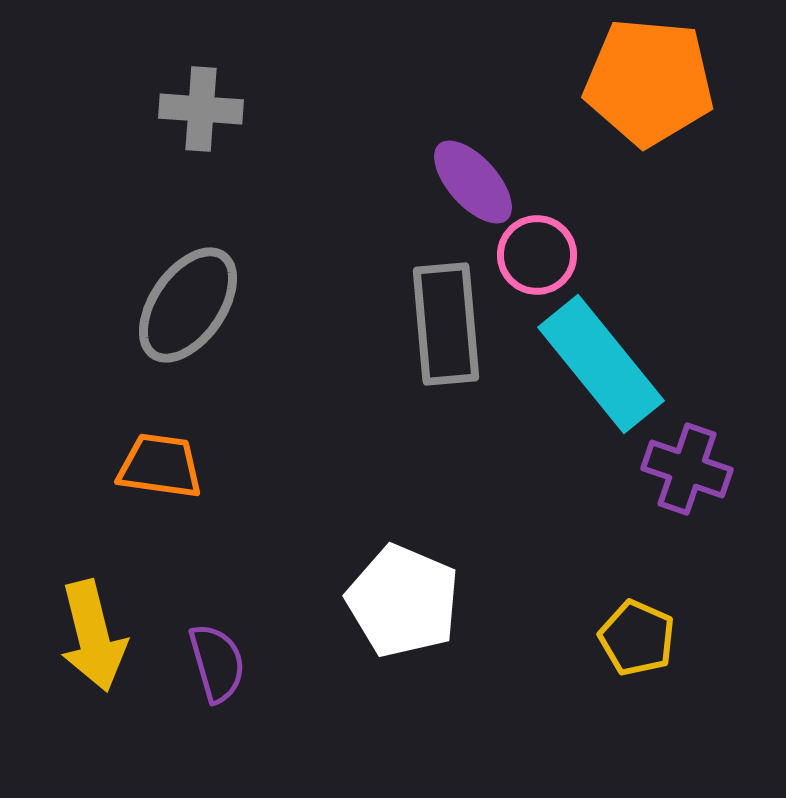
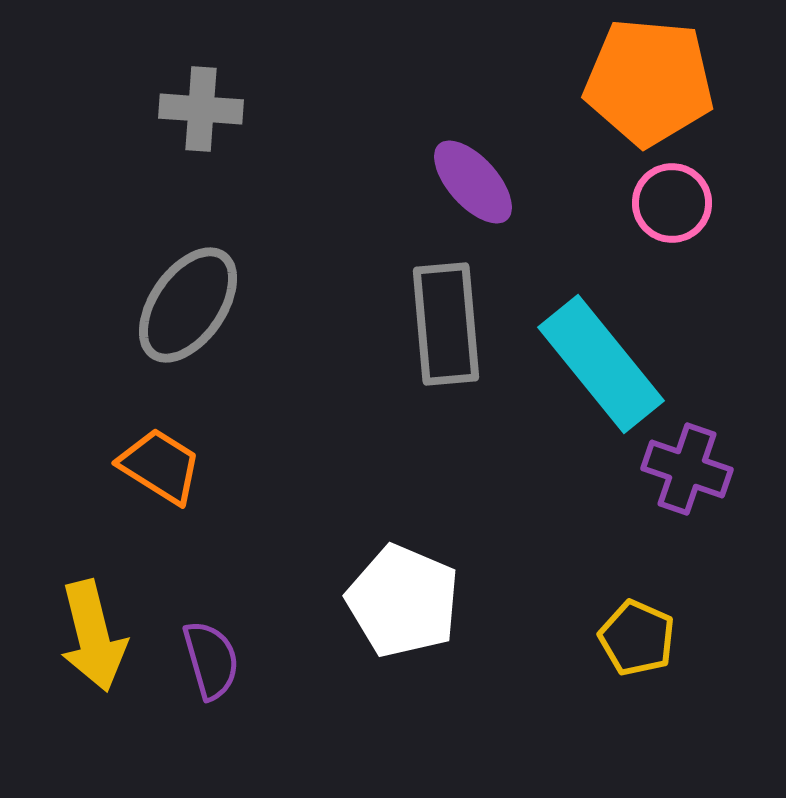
pink circle: moved 135 px right, 52 px up
orange trapezoid: rotated 24 degrees clockwise
purple semicircle: moved 6 px left, 3 px up
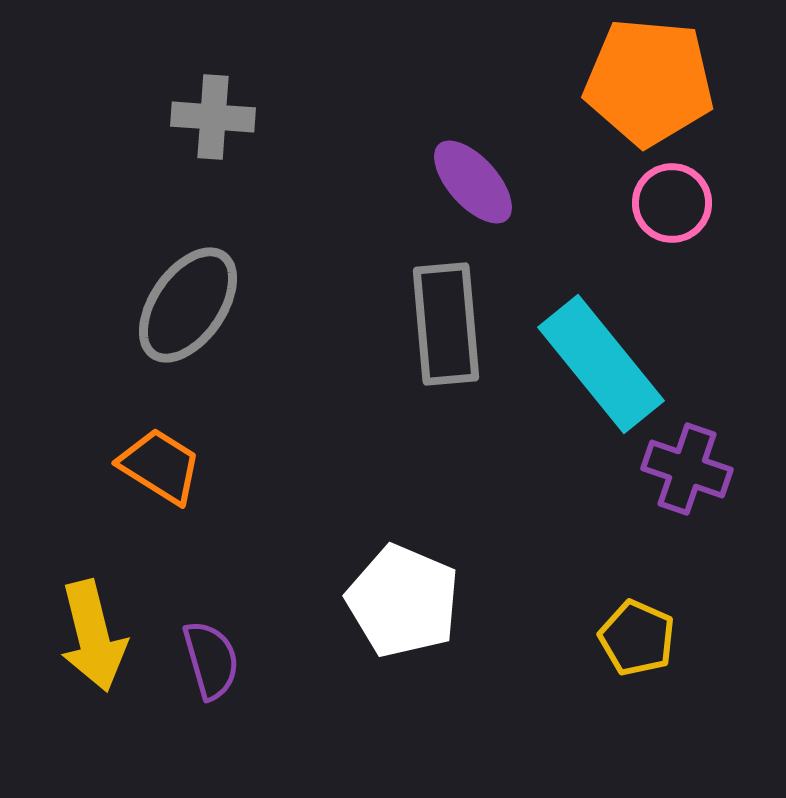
gray cross: moved 12 px right, 8 px down
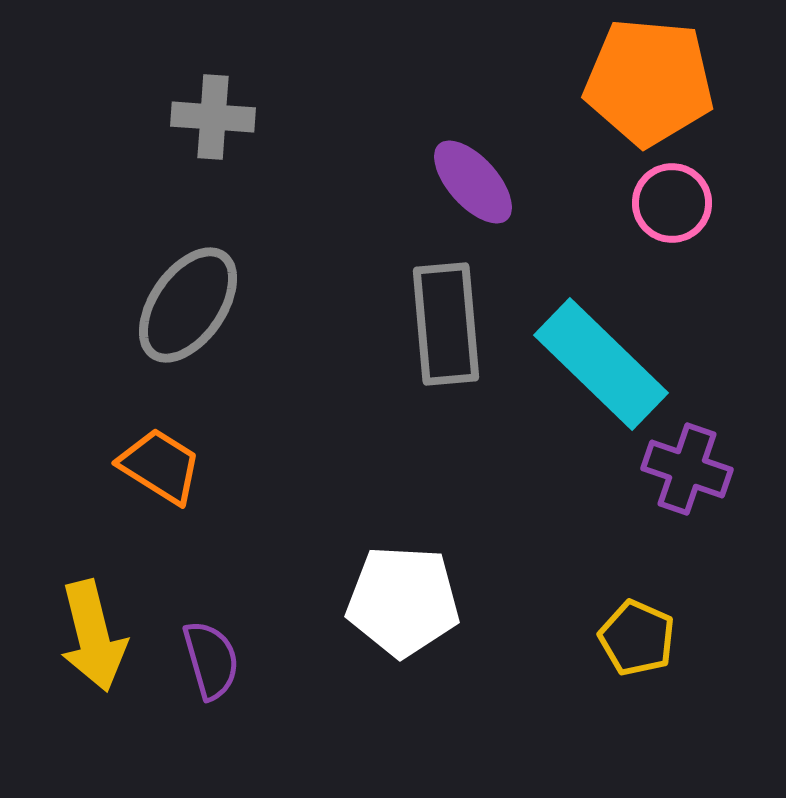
cyan rectangle: rotated 7 degrees counterclockwise
white pentagon: rotated 20 degrees counterclockwise
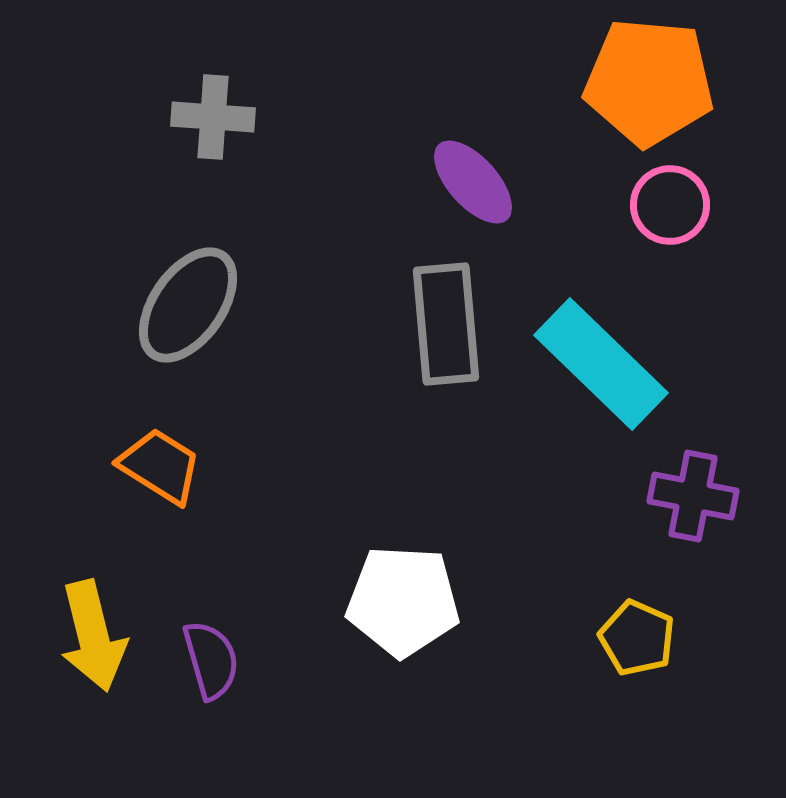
pink circle: moved 2 px left, 2 px down
purple cross: moved 6 px right, 27 px down; rotated 8 degrees counterclockwise
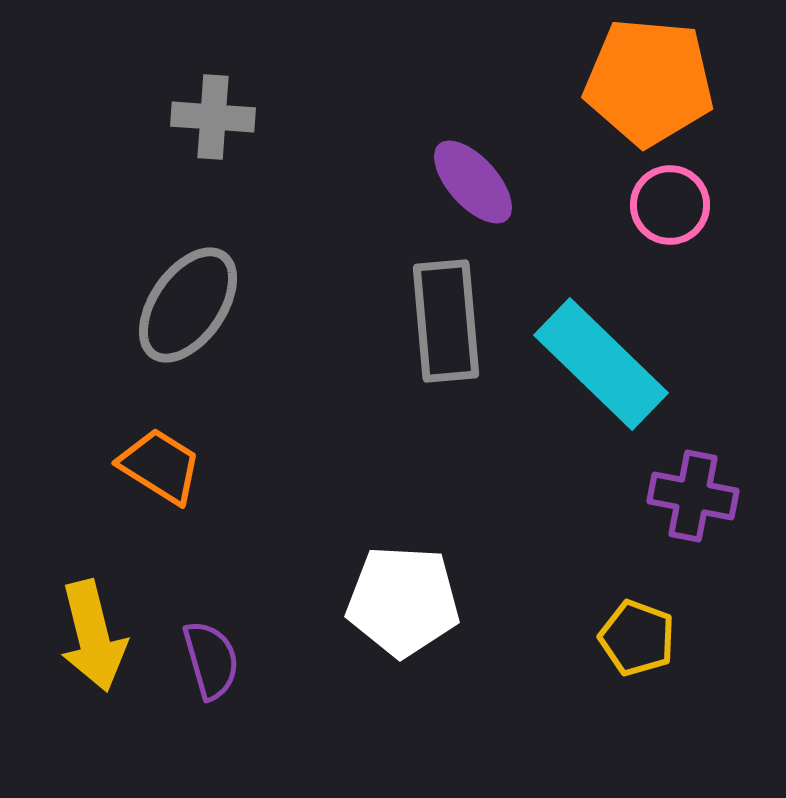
gray rectangle: moved 3 px up
yellow pentagon: rotated 4 degrees counterclockwise
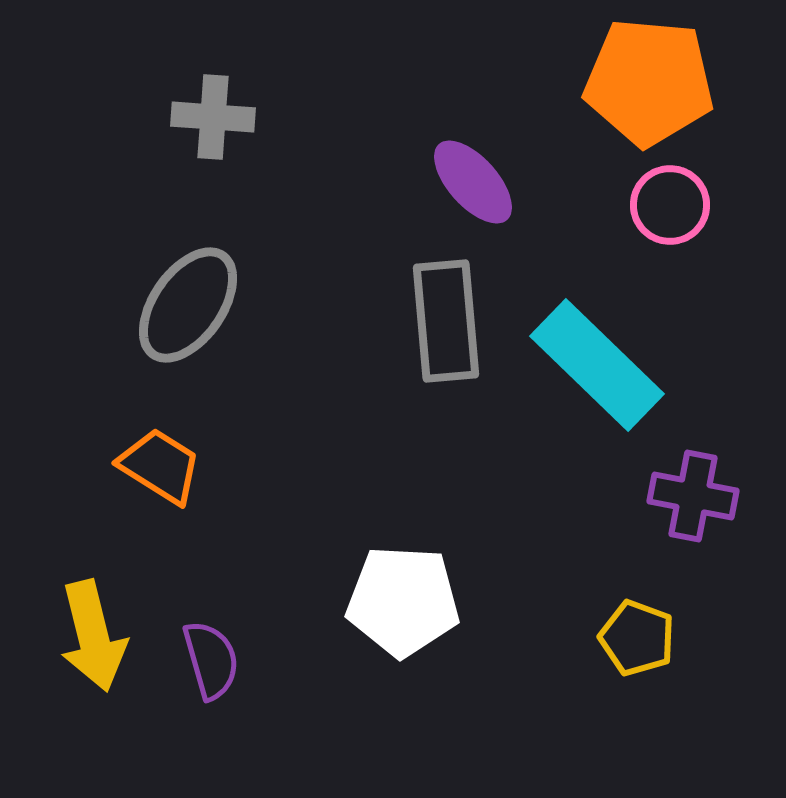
cyan rectangle: moved 4 px left, 1 px down
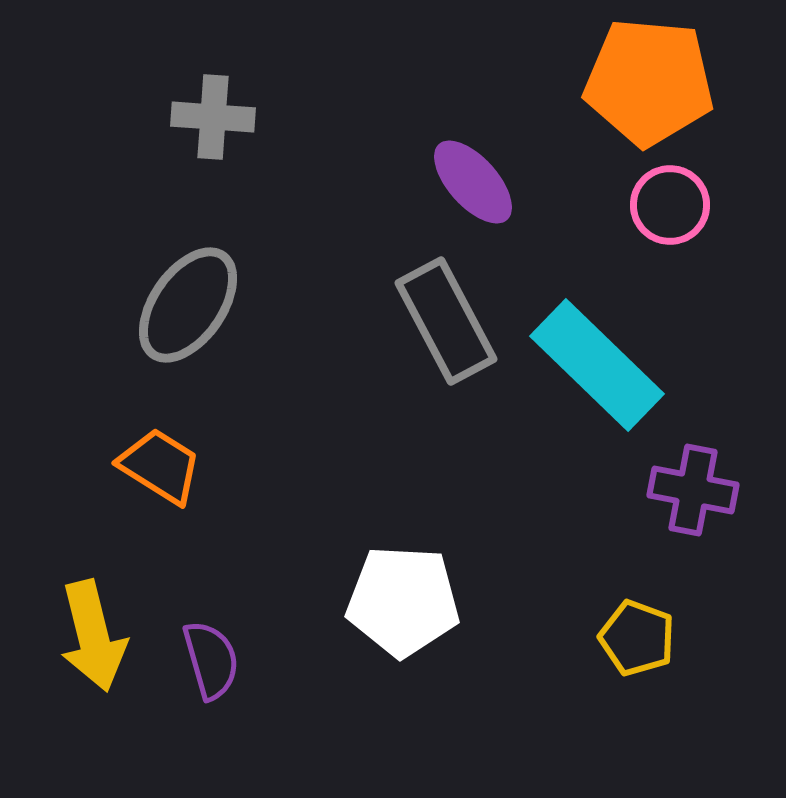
gray rectangle: rotated 23 degrees counterclockwise
purple cross: moved 6 px up
